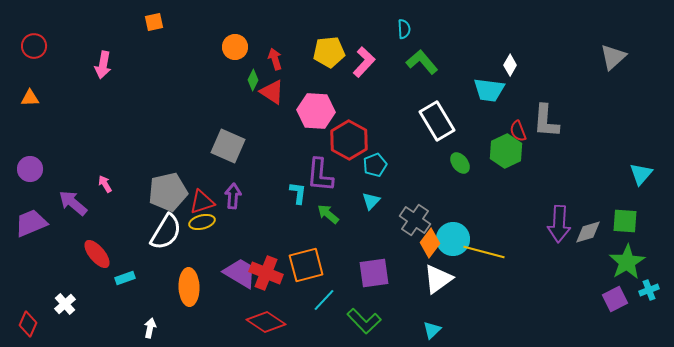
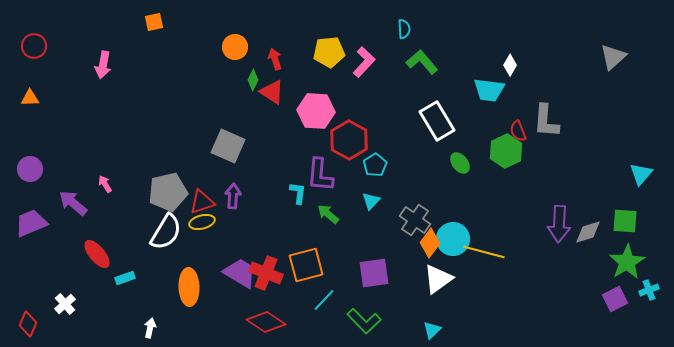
cyan pentagon at (375, 165): rotated 10 degrees counterclockwise
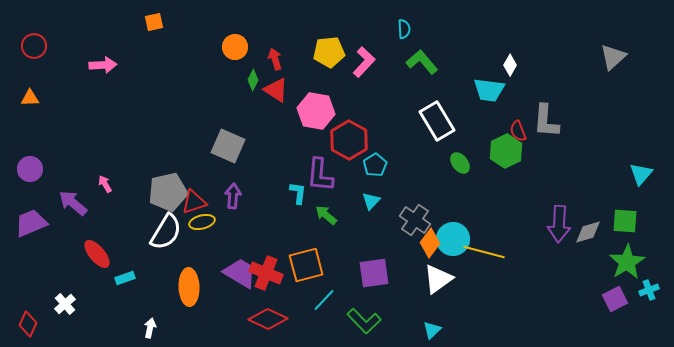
pink arrow at (103, 65): rotated 104 degrees counterclockwise
red triangle at (272, 92): moved 4 px right, 2 px up
pink hexagon at (316, 111): rotated 6 degrees clockwise
red triangle at (202, 202): moved 8 px left
green arrow at (328, 214): moved 2 px left, 1 px down
red diamond at (266, 322): moved 2 px right, 3 px up; rotated 9 degrees counterclockwise
